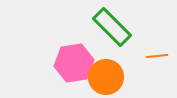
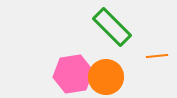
pink hexagon: moved 1 px left, 11 px down
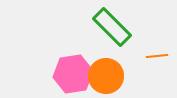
orange circle: moved 1 px up
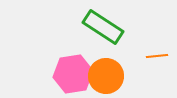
green rectangle: moved 9 px left; rotated 12 degrees counterclockwise
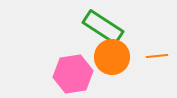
orange circle: moved 6 px right, 19 px up
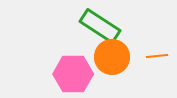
green rectangle: moved 3 px left, 1 px up
pink hexagon: rotated 9 degrees clockwise
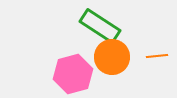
pink hexagon: rotated 15 degrees counterclockwise
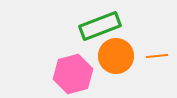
green rectangle: rotated 54 degrees counterclockwise
orange circle: moved 4 px right, 1 px up
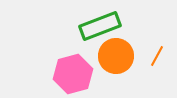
orange line: rotated 55 degrees counterclockwise
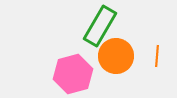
green rectangle: rotated 39 degrees counterclockwise
orange line: rotated 25 degrees counterclockwise
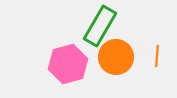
orange circle: moved 1 px down
pink hexagon: moved 5 px left, 10 px up
